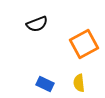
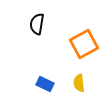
black semicircle: rotated 120 degrees clockwise
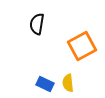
orange square: moved 2 px left, 2 px down
yellow semicircle: moved 11 px left
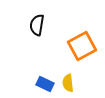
black semicircle: moved 1 px down
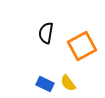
black semicircle: moved 9 px right, 8 px down
yellow semicircle: rotated 30 degrees counterclockwise
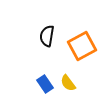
black semicircle: moved 1 px right, 3 px down
blue rectangle: rotated 30 degrees clockwise
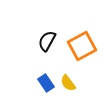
black semicircle: moved 5 px down; rotated 20 degrees clockwise
blue rectangle: moved 1 px right, 1 px up
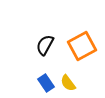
black semicircle: moved 2 px left, 4 px down
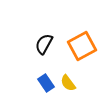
black semicircle: moved 1 px left, 1 px up
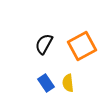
yellow semicircle: rotated 30 degrees clockwise
